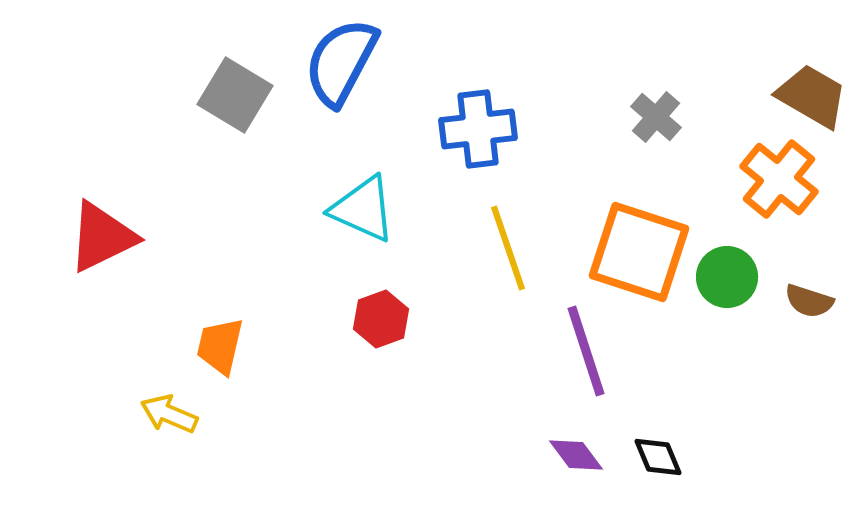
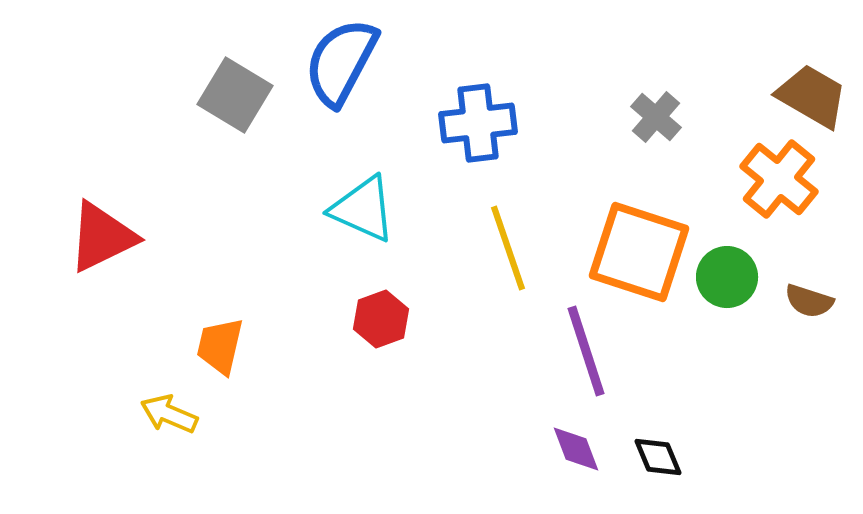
blue cross: moved 6 px up
purple diamond: moved 6 px up; rotated 16 degrees clockwise
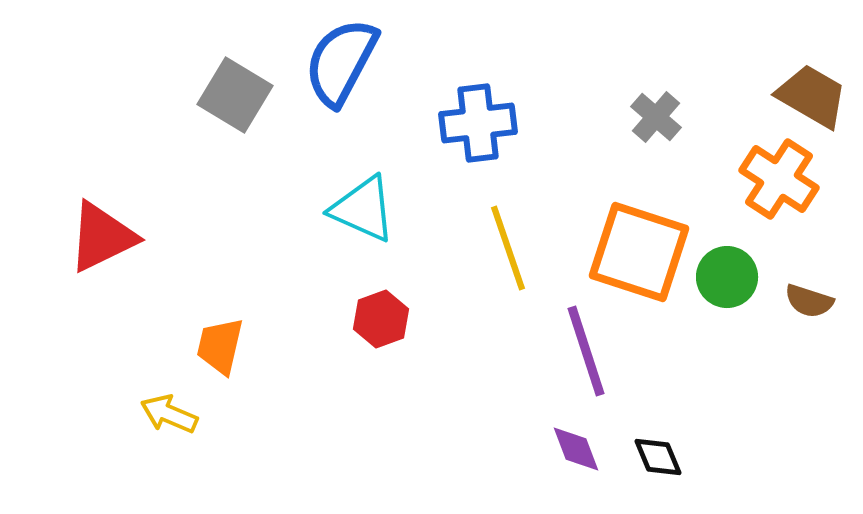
orange cross: rotated 6 degrees counterclockwise
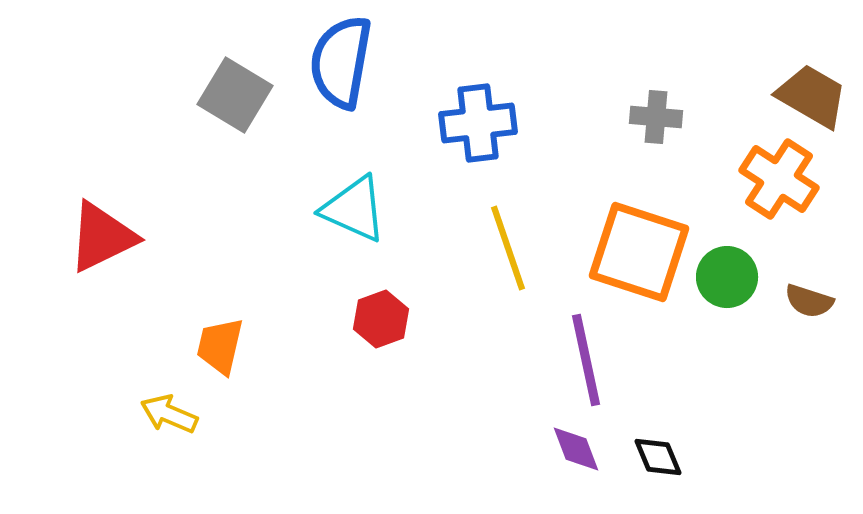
blue semicircle: rotated 18 degrees counterclockwise
gray cross: rotated 36 degrees counterclockwise
cyan triangle: moved 9 px left
purple line: moved 9 px down; rotated 6 degrees clockwise
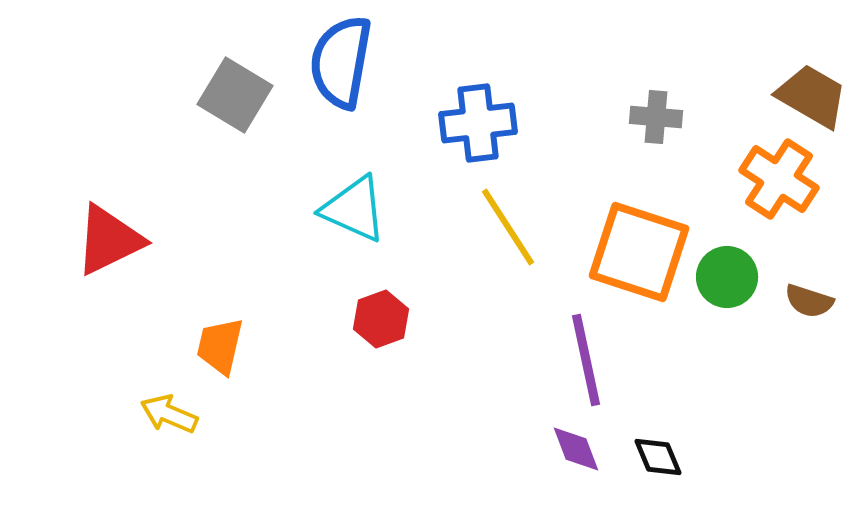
red triangle: moved 7 px right, 3 px down
yellow line: moved 21 px up; rotated 14 degrees counterclockwise
